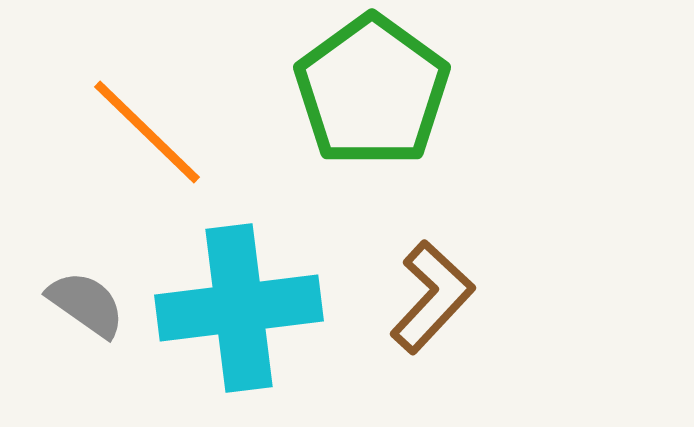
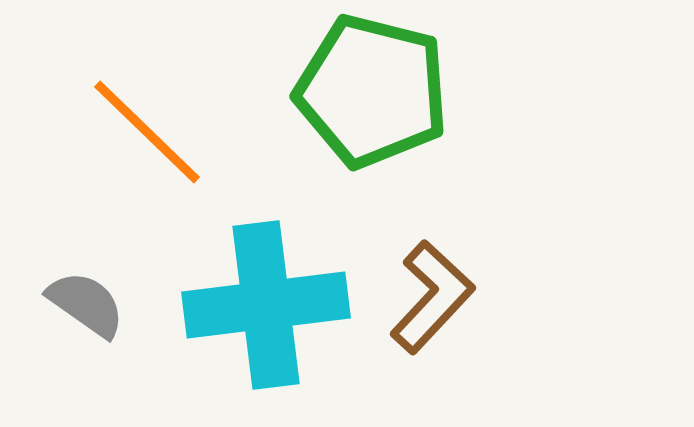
green pentagon: rotated 22 degrees counterclockwise
cyan cross: moved 27 px right, 3 px up
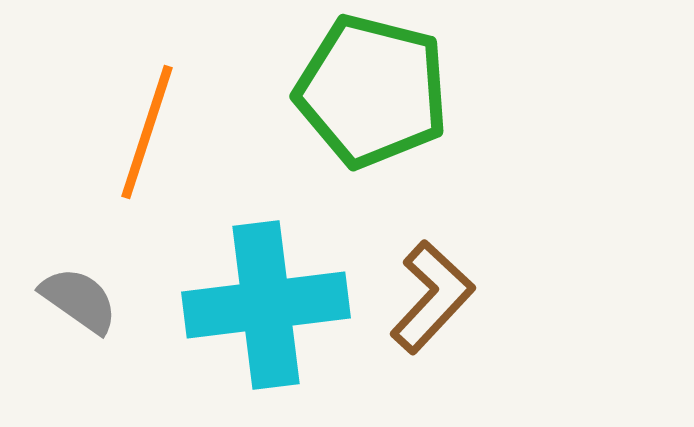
orange line: rotated 64 degrees clockwise
gray semicircle: moved 7 px left, 4 px up
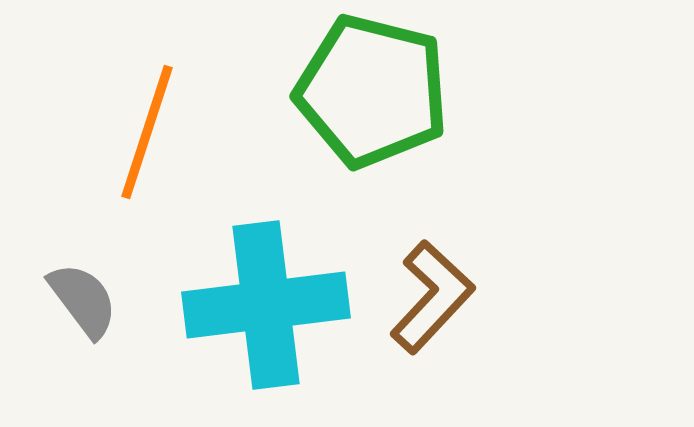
gray semicircle: moved 4 px right; rotated 18 degrees clockwise
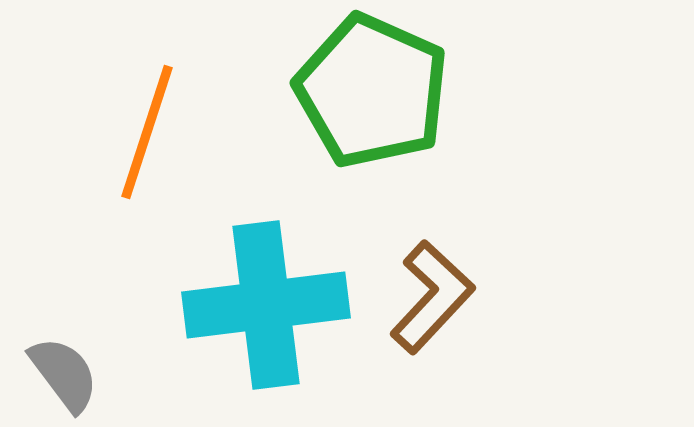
green pentagon: rotated 10 degrees clockwise
gray semicircle: moved 19 px left, 74 px down
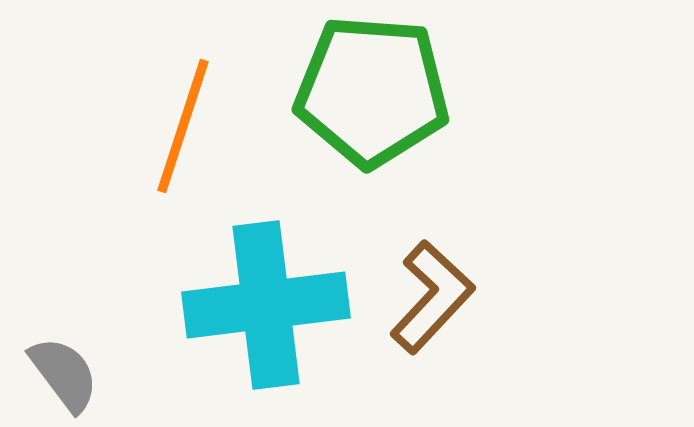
green pentagon: rotated 20 degrees counterclockwise
orange line: moved 36 px right, 6 px up
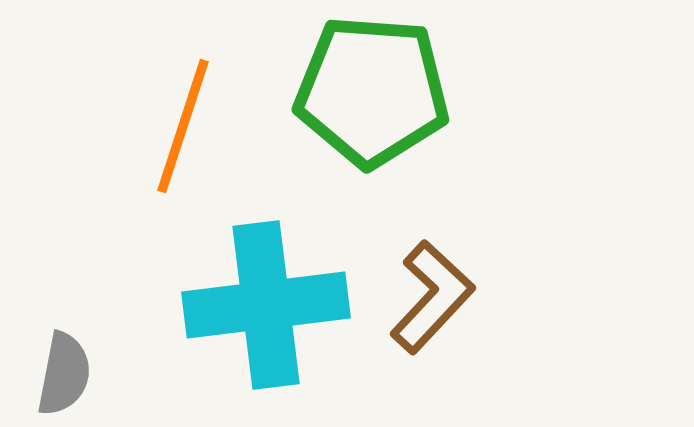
gray semicircle: rotated 48 degrees clockwise
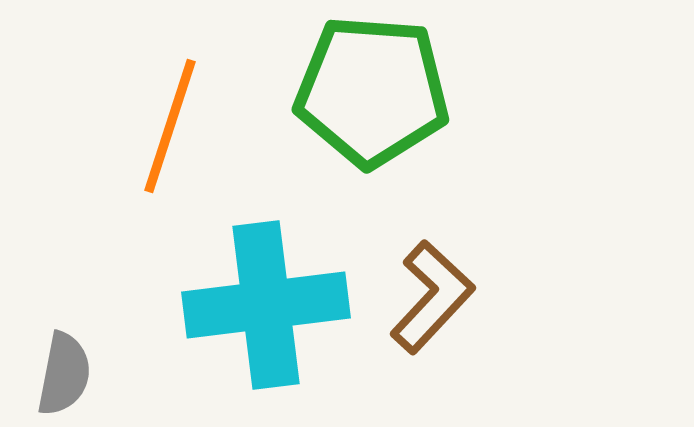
orange line: moved 13 px left
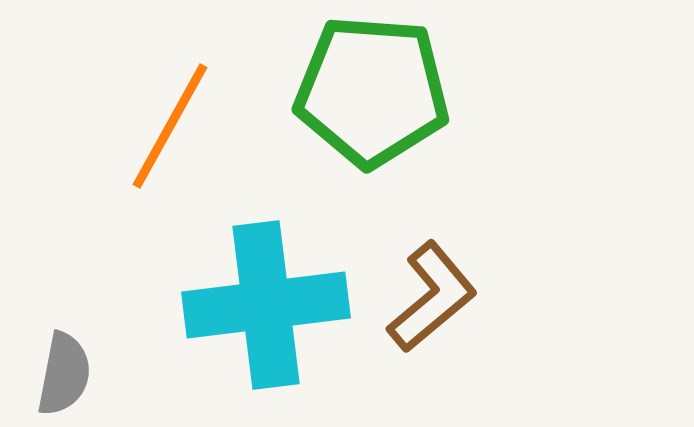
orange line: rotated 11 degrees clockwise
brown L-shape: rotated 7 degrees clockwise
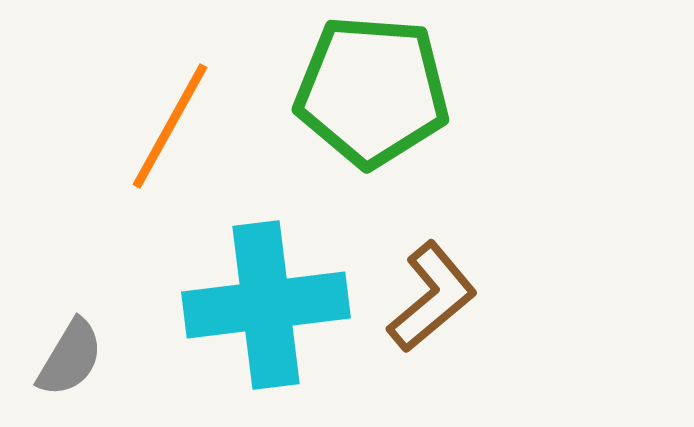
gray semicircle: moved 6 px right, 16 px up; rotated 20 degrees clockwise
